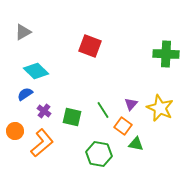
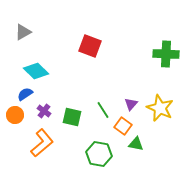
orange circle: moved 16 px up
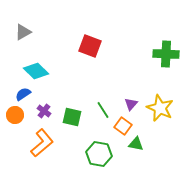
blue semicircle: moved 2 px left
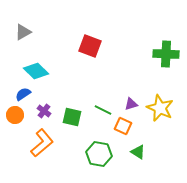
purple triangle: rotated 32 degrees clockwise
green line: rotated 30 degrees counterclockwise
orange square: rotated 12 degrees counterclockwise
green triangle: moved 2 px right, 8 px down; rotated 21 degrees clockwise
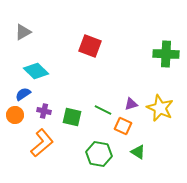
purple cross: rotated 24 degrees counterclockwise
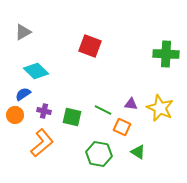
purple triangle: rotated 24 degrees clockwise
orange square: moved 1 px left, 1 px down
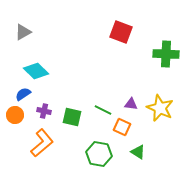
red square: moved 31 px right, 14 px up
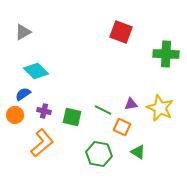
purple triangle: rotated 16 degrees counterclockwise
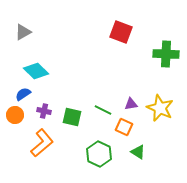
orange square: moved 2 px right
green hexagon: rotated 15 degrees clockwise
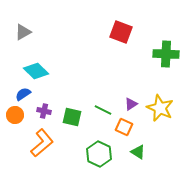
purple triangle: rotated 24 degrees counterclockwise
